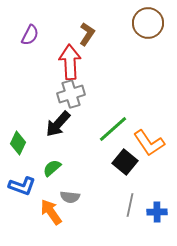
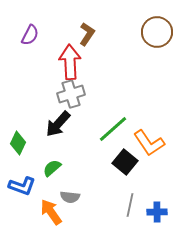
brown circle: moved 9 px right, 9 px down
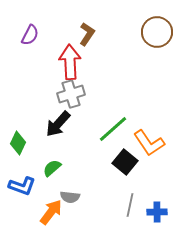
orange arrow: rotated 72 degrees clockwise
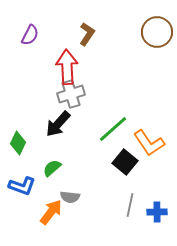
red arrow: moved 3 px left, 5 px down
